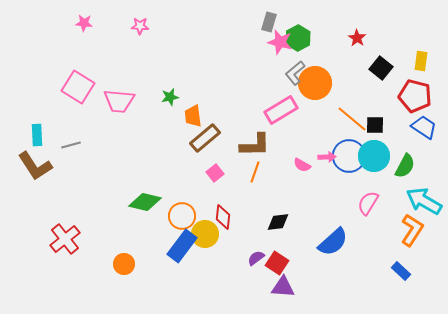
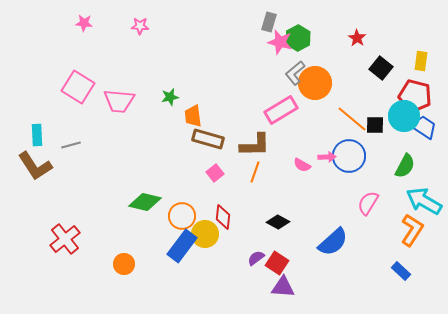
brown rectangle at (205, 138): moved 3 px right, 1 px down; rotated 56 degrees clockwise
cyan circle at (374, 156): moved 30 px right, 40 px up
black diamond at (278, 222): rotated 35 degrees clockwise
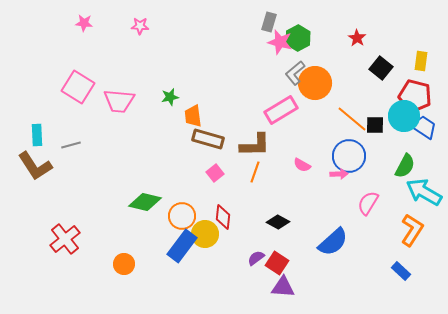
pink arrow at (327, 157): moved 12 px right, 17 px down
cyan arrow at (424, 201): moved 9 px up
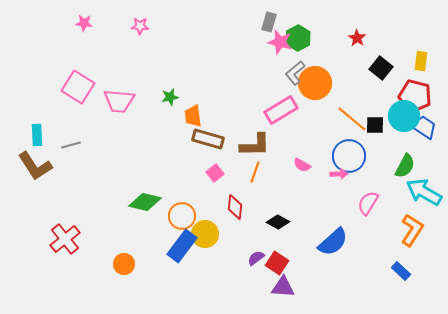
red diamond at (223, 217): moved 12 px right, 10 px up
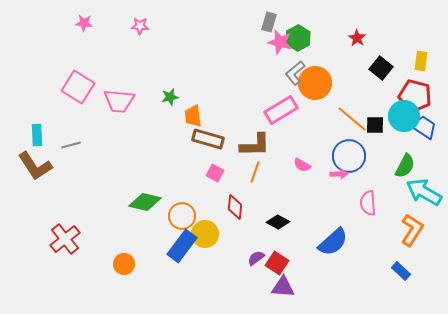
pink square at (215, 173): rotated 24 degrees counterclockwise
pink semicircle at (368, 203): rotated 35 degrees counterclockwise
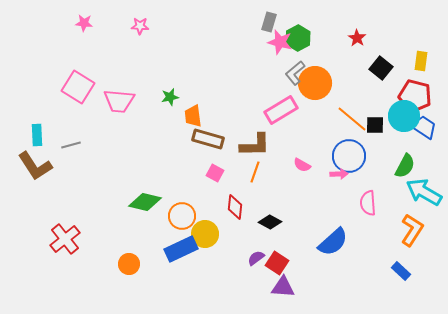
black diamond at (278, 222): moved 8 px left
blue rectangle at (182, 246): moved 1 px left, 3 px down; rotated 28 degrees clockwise
orange circle at (124, 264): moved 5 px right
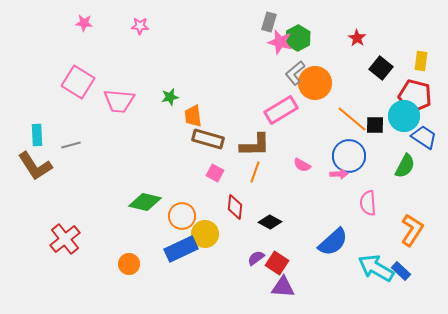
pink square at (78, 87): moved 5 px up
blue trapezoid at (424, 127): moved 10 px down
cyan arrow at (424, 192): moved 48 px left, 76 px down
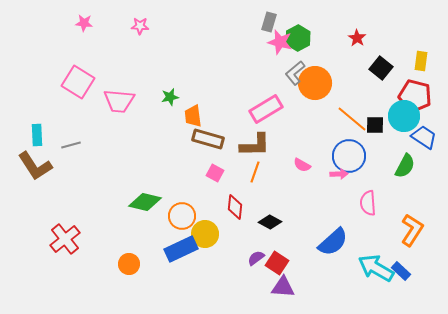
pink rectangle at (281, 110): moved 15 px left, 1 px up
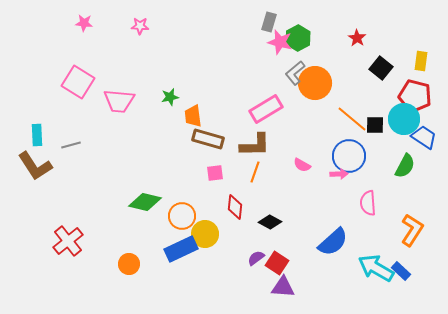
cyan circle at (404, 116): moved 3 px down
pink square at (215, 173): rotated 36 degrees counterclockwise
red cross at (65, 239): moved 3 px right, 2 px down
